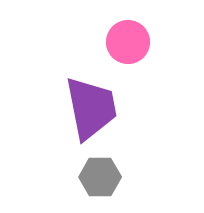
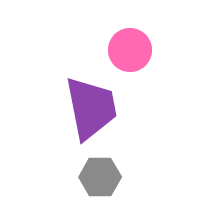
pink circle: moved 2 px right, 8 px down
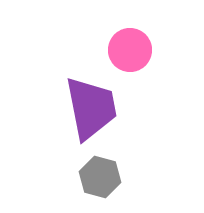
gray hexagon: rotated 15 degrees clockwise
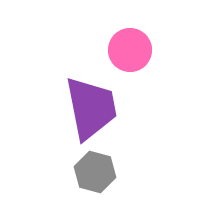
gray hexagon: moved 5 px left, 5 px up
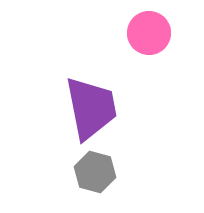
pink circle: moved 19 px right, 17 px up
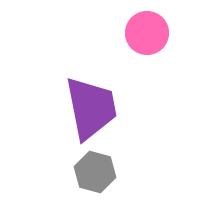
pink circle: moved 2 px left
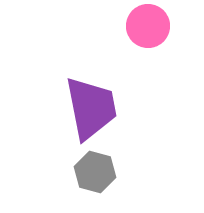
pink circle: moved 1 px right, 7 px up
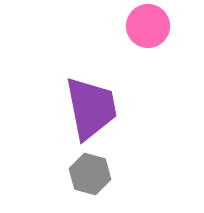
gray hexagon: moved 5 px left, 2 px down
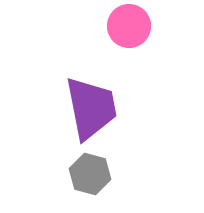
pink circle: moved 19 px left
